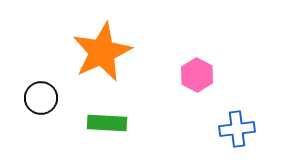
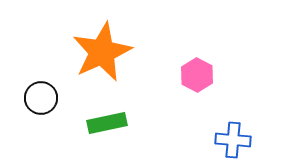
green rectangle: rotated 15 degrees counterclockwise
blue cross: moved 4 px left, 11 px down; rotated 12 degrees clockwise
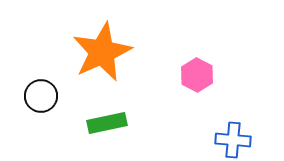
black circle: moved 2 px up
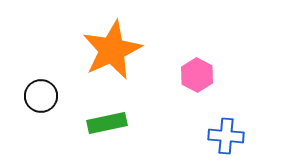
orange star: moved 10 px right, 2 px up
blue cross: moved 7 px left, 4 px up
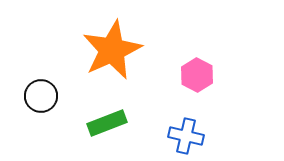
green rectangle: rotated 9 degrees counterclockwise
blue cross: moved 40 px left; rotated 8 degrees clockwise
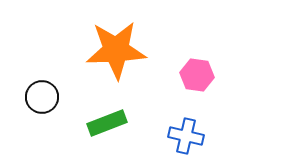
orange star: moved 4 px right; rotated 22 degrees clockwise
pink hexagon: rotated 20 degrees counterclockwise
black circle: moved 1 px right, 1 px down
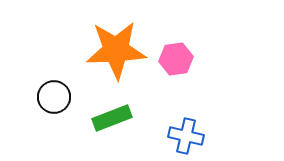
pink hexagon: moved 21 px left, 16 px up; rotated 16 degrees counterclockwise
black circle: moved 12 px right
green rectangle: moved 5 px right, 5 px up
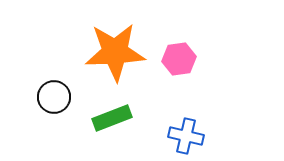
orange star: moved 1 px left, 2 px down
pink hexagon: moved 3 px right
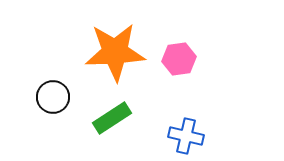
black circle: moved 1 px left
green rectangle: rotated 12 degrees counterclockwise
